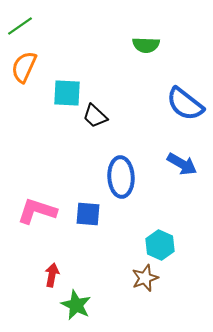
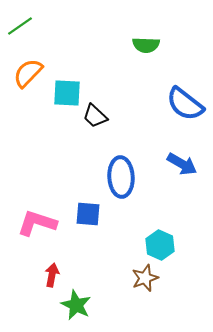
orange semicircle: moved 4 px right, 6 px down; rotated 20 degrees clockwise
pink L-shape: moved 12 px down
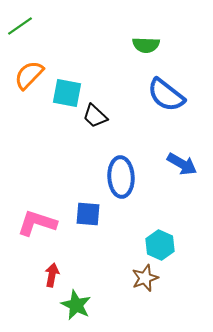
orange semicircle: moved 1 px right, 2 px down
cyan square: rotated 8 degrees clockwise
blue semicircle: moved 19 px left, 9 px up
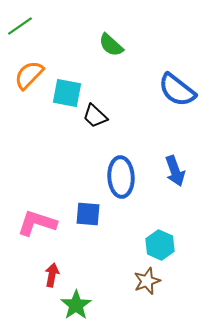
green semicircle: moved 35 px left; rotated 40 degrees clockwise
blue semicircle: moved 11 px right, 5 px up
blue arrow: moved 7 px left, 7 px down; rotated 40 degrees clockwise
brown star: moved 2 px right, 3 px down
green star: rotated 12 degrees clockwise
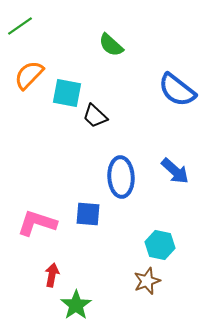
blue arrow: rotated 28 degrees counterclockwise
cyan hexagon: rotated 12 degrees counterclockwise
